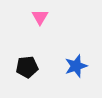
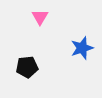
blue star: moved 6 px right, 18 px up
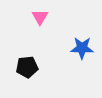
blue star: rotated 20 degrees clockwise
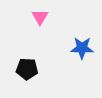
black pentagon: moved 2 px down; rotated 10 degrees clockwise
